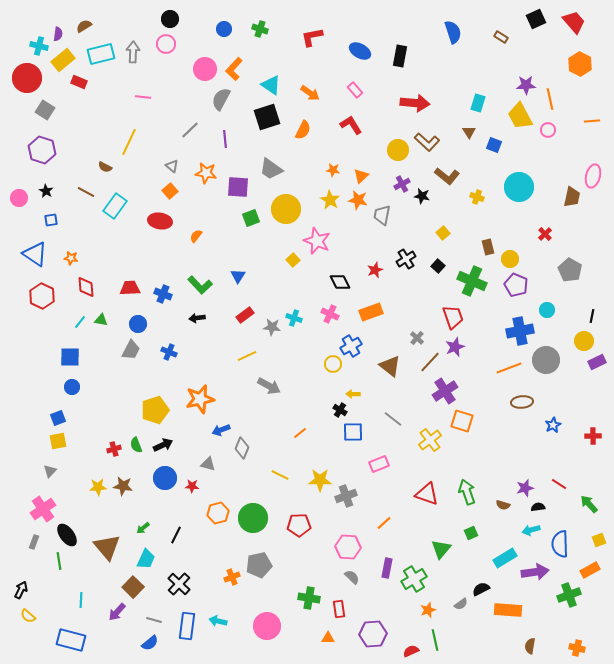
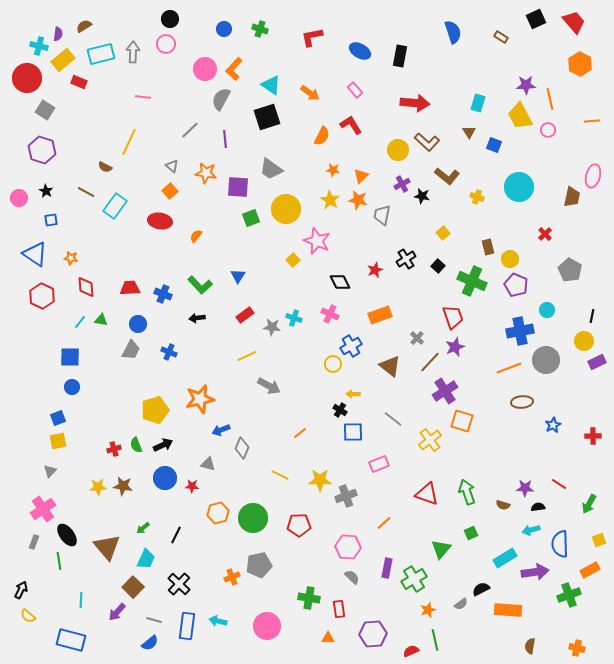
orange semicircle at (303, 130): moved 19 px right, 6 px down
orange rectangle at (371, 312): moved 9 px right, 3 px down
purple star at (525, 488): rotated 18 degrees clockwise
green arrow at (589, 504): rotated 108 degrees counterclockwise
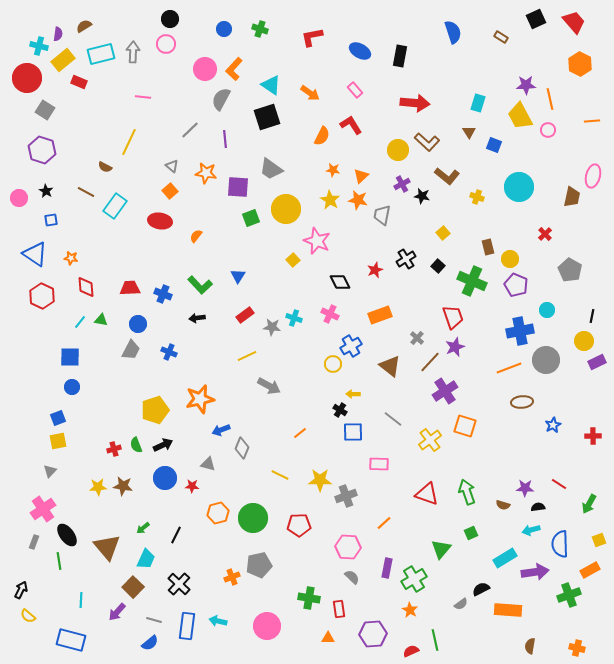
orange square at (462, 421): moved 3 px right, 5 px down
pink rectangle at (379, 464): rotated 24 degrees clockwise
orange star at (428, 610): moved 18 px left; rotated 21 degrees counterclockwise
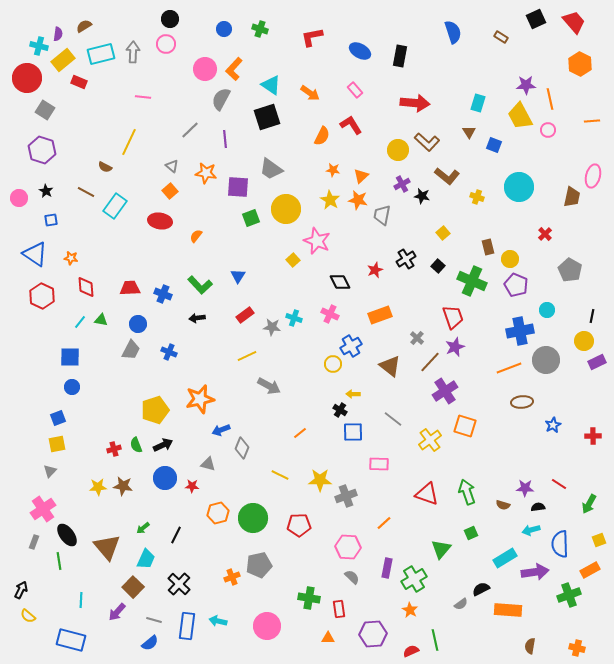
yellow square at (58, 441): moved 1 px left, 3 px down
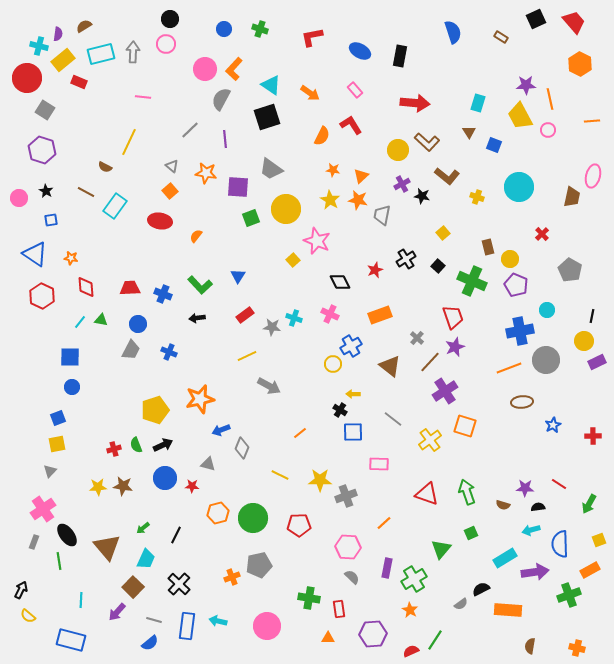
red cross at (545, 234): moved 3 px left
green line at (435, 640): rotated 45 degrees clockwise
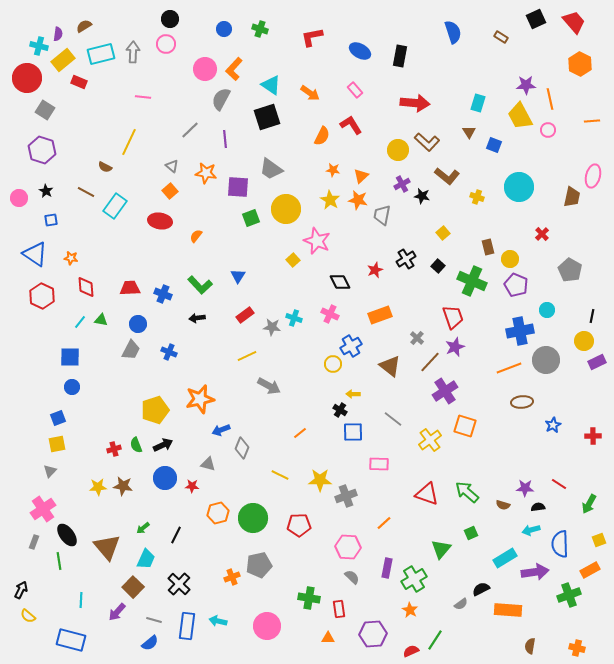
green arrow at (467, 492): rotated 30 degrees counterclockwise
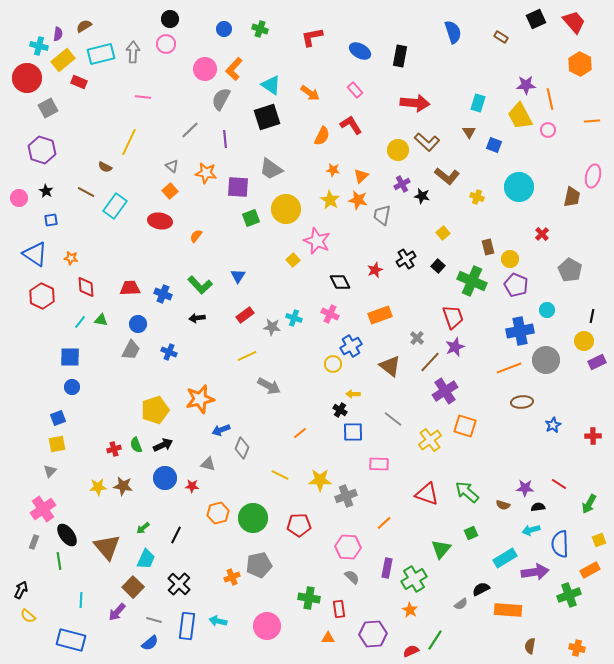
gray square at (45, 110): moved 3 px right, 2 px up; rotated 30 degrees clockwise
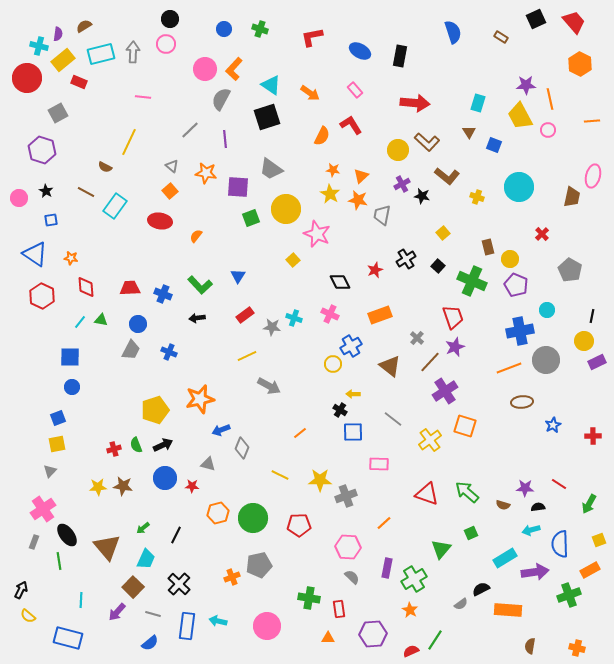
gray square at (48, 108): moved 10 px right, 5 px down
yellow star at (330, 200): moved 6 px up
pink star at (317, 241): moved 7 px up
gray line at (154, 620): moved 1 px left, 6 px up
blue rectangle at (71, 640): moved 3 px left, 2 px up
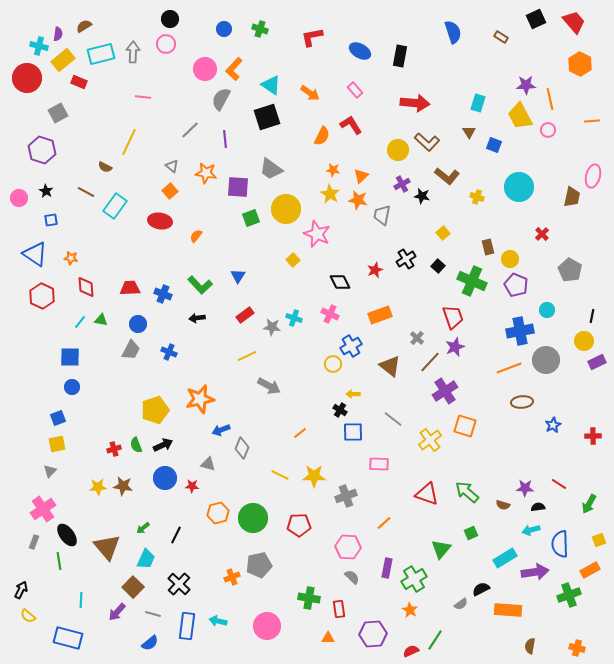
yellow star at (320, 480): moved 6 px left, 4 px up
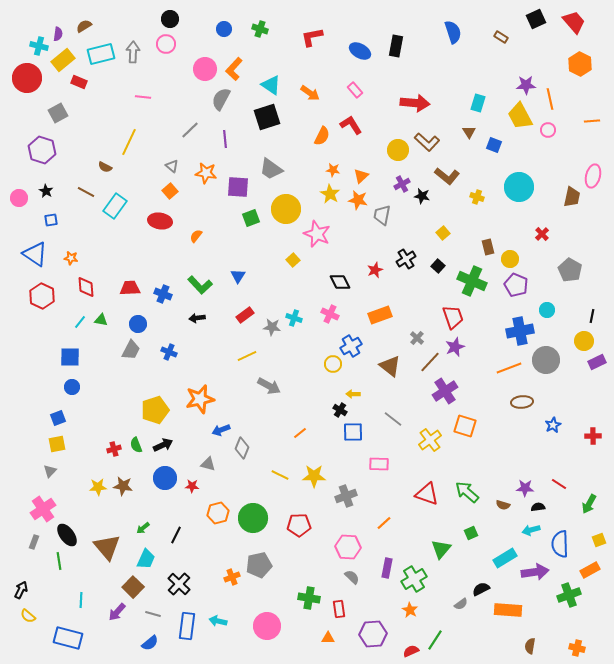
black rectangle at (400, 56): moved 4 px left, 10 px up
